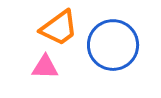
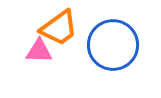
pink triangle: moved 6 px left, 16 px up
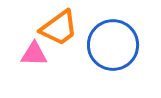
pink triangle: moved 5 px left, 3 px down
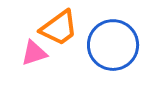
pink triangle: moved 1 px up; rotated 20 degrees counterclockwise
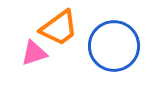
blue circle: moved 1 px right, 1 px down
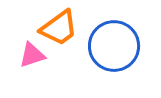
pink triangle: moved 2 px left, 2 px down
